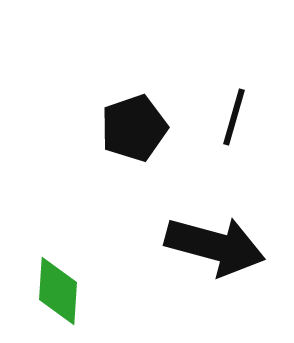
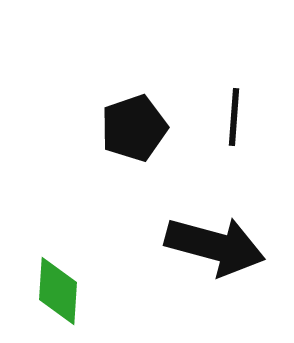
black line: rotated 12 degrees counterclockwise
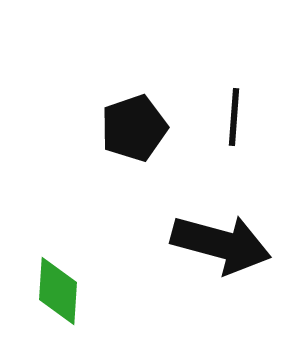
black arrow: moved 6 px right, 2 px up
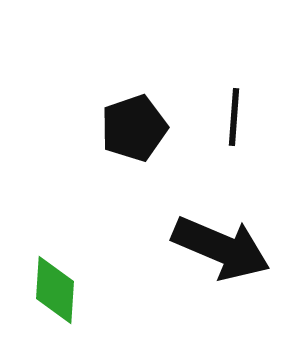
black arrow: moved 4 px down; rotated 8 degrees clockwise
green diamond: moved 3 px left, 1 px up
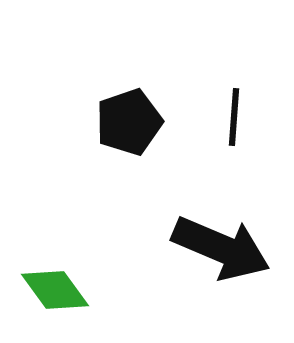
black pentagon: moved 5 px left, 6 px up
green diamond: rotated 40 degrees counterclockwise
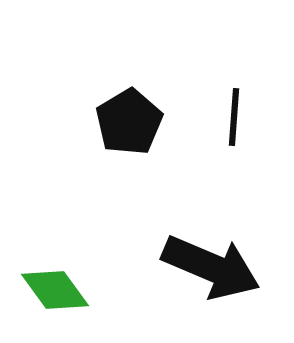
black pentagon: rotated 12 degrees counterclockwise
black arrow: moved 10 px left, 19 px down
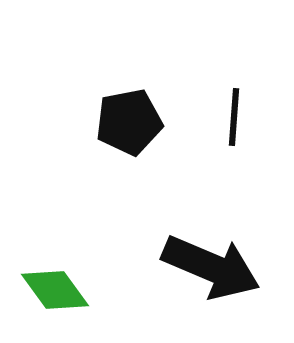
black pentagon: rotated 20 degrees clockwise
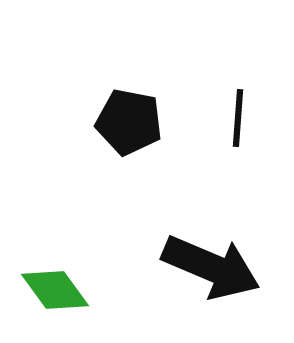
black line: moved 4 px right, 1 px down
black pentagon: rotated 22 degrees clockwise
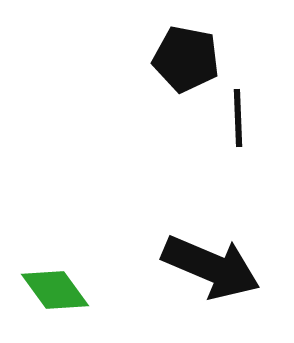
black line: rotated 6 degrees counterclockwise
black pentagon: moved 57 px right, 63 px up
